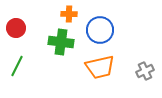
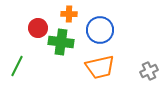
red circle: moved 22 px right
gray cross: moved 4 px right
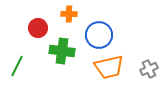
blue circle: moved 1 px left, 5 px down
green cross: moved 1 px right, 9 px down
orange trapezoid: moved 9 px right
gray cross: moved 2 px up
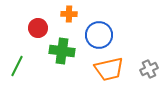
orange trapezoid: moved 2 px down
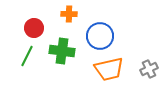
red circle: moved 4 px left
blue circle: moved 1 px right, 1 px down
green line: moved 10 px right, 10 px up
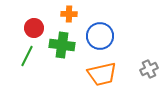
green cross: moved 6 px up
orange trapezoid: moved 7 px left, 5 px down
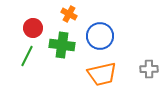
orange cross: rotated 28 degrees clockwise
red circle: moved 1 px left
gray cross: rotated 24 degrees clockwise
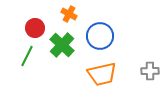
red circle: moved 2 px right
green cross: rotated 35 degrees clockwise
gray cross: moved 1 px right, 2 px down
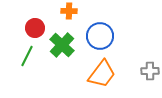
orange cross: moved 3 px up; rotated 28 degrees counterclockwise
orange trapezoid: rotated 40 degrees counterclockwise
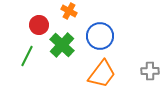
orange cross: rotated 28 degrees clockwise
red circle: moved 4 px right, 3 px up
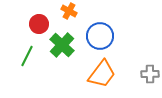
red circle: moved 1 px up
gray cross: moved 3 px down
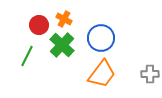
orange cross: moved 5 px left, 8 px down
red circle: moved 1 px down
blue circle: moved 1 px right, 2 px down
